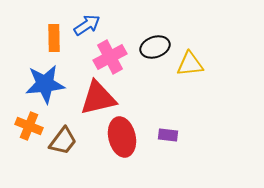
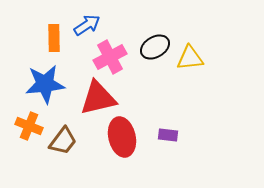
black ellipse: rotated 12 degrees counterclockwise
yellow triangle: moved 6 px up
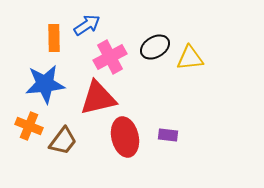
red ellipse: moved 3 px right
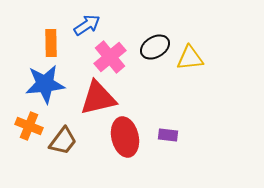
orange rectangle: moved 3 px left, 5 px down
pink cross: rotated 12 degrees counterclockwise
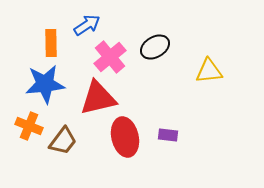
yellow triangle: moved 19 px right, 13 px down
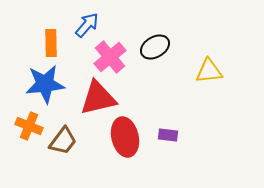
blue arrow: rotated 16 degrees counterclockwise
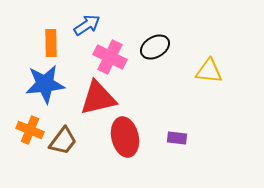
blue arrow: rotated 16 degrees clockwise
pink cross: rotated 24 degrees counterclockwise
yellow triangle: rotated 12 degrees clockwise
orange cross: moved 1 px right, 4 px down
purple rectangle: moved 9 px right, 3 px down
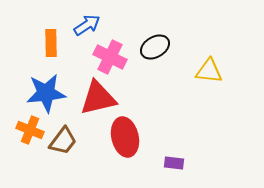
blue star: moved 1 px right, 9 px down
purple rectangle: moved 3 px left, 25 px down
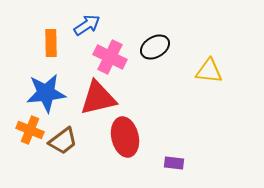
brown trapezoid: rotated 16 degrees clockwise
